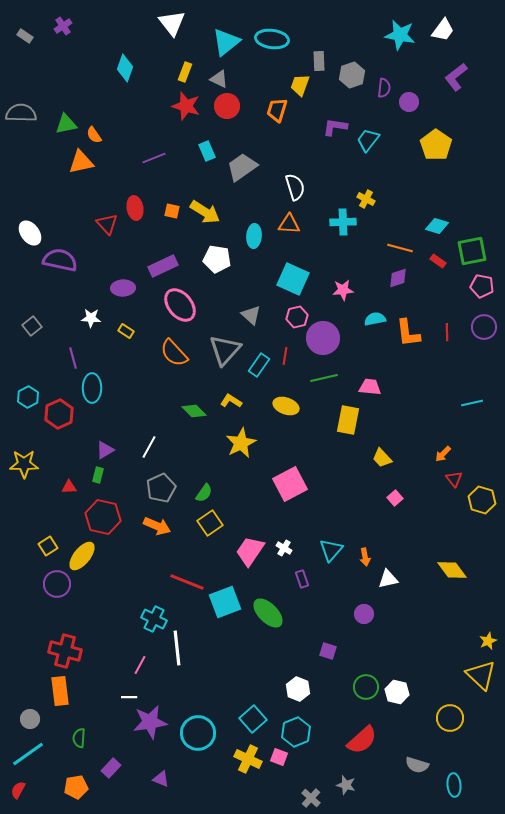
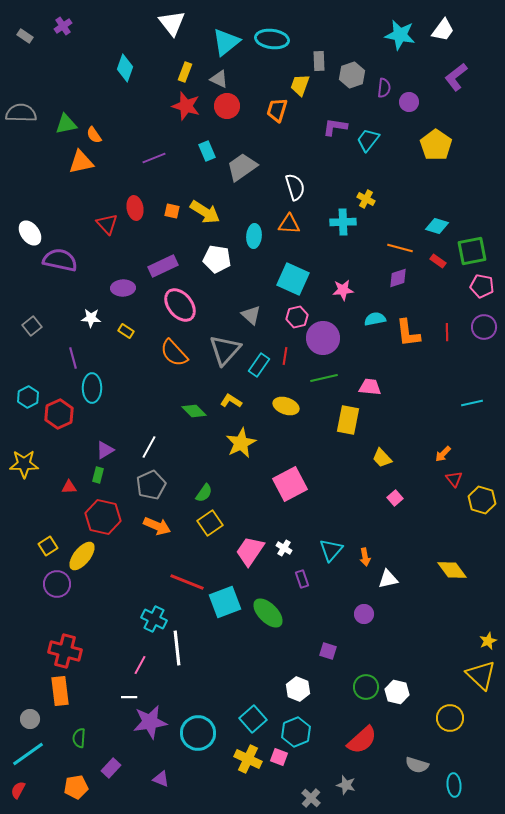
gray pentagon at (161, 488): moved 10 px left, 3 px up
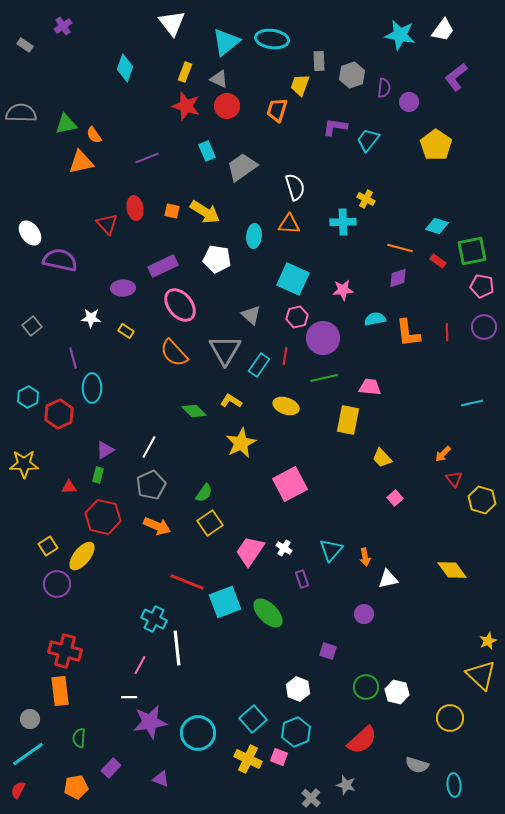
gray rectangle at (25, 36): moved 9 px down
purple line at (154, 158): moved 7 px left
gray triangle at (225, 350): rotated 12 degrees counterclockwise
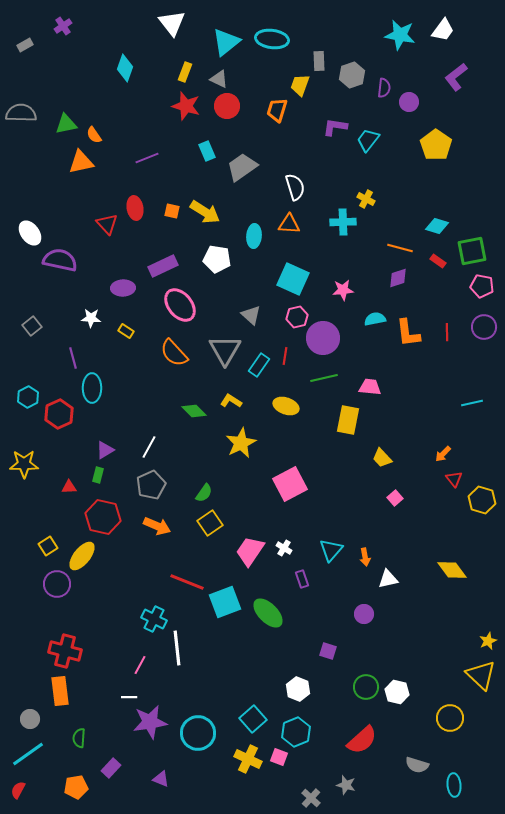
gray rectangle at (25, 45): rotated 63 degrees counterclockwise
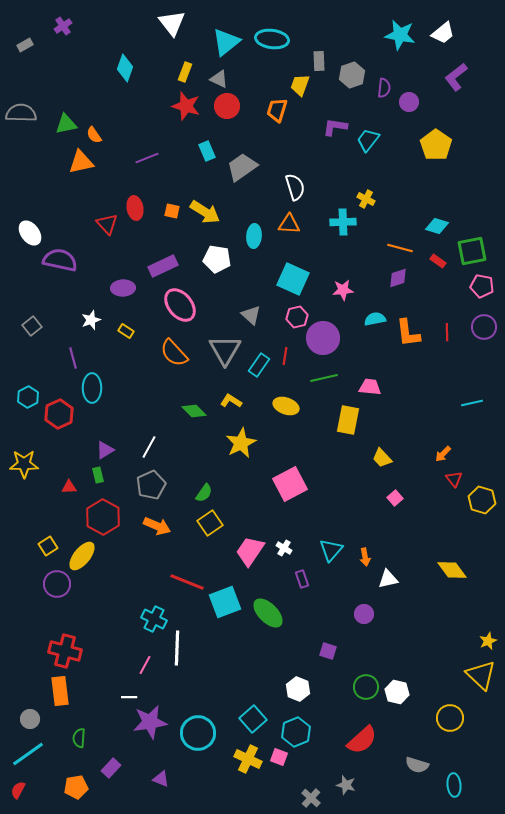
white trapezoid at (443, 30): moved 3 px down; rotated 15 degrees clockwise
white star at (91, 318): moved 2 px down; rotated 24 degrees counterclockwise
green rectangle at (98, 475): rotated 28 degrees counterclockwise
red hexagon at (103, 517): rotated 16 degrees clockwise
white line at (177, 648): rotated 8 degrees clockwise
pink line at (140, 665): moved 5 px right
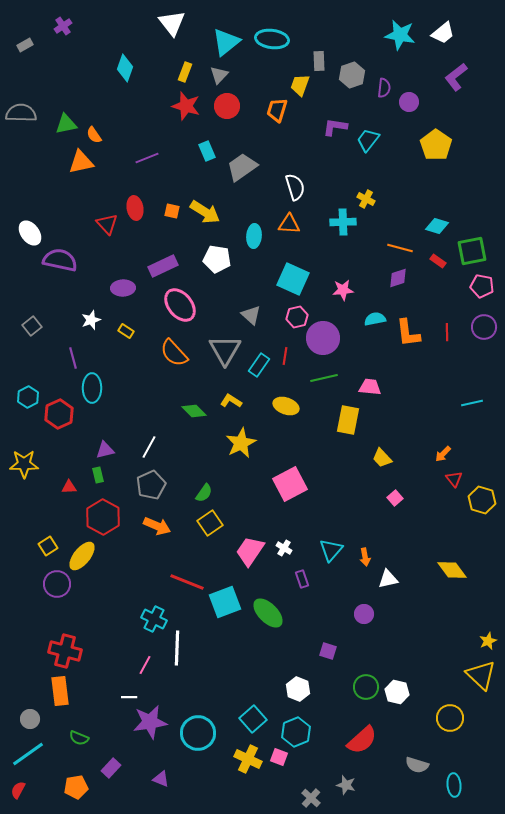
gray triangle at (219, 79): moved 4 px up; rotated 48 degrees clockwise
purple triangle at (105, 450): rotated 18 degrees clockwise
green semicircle at (79, 738): rotated 72 degrees counterclockwise
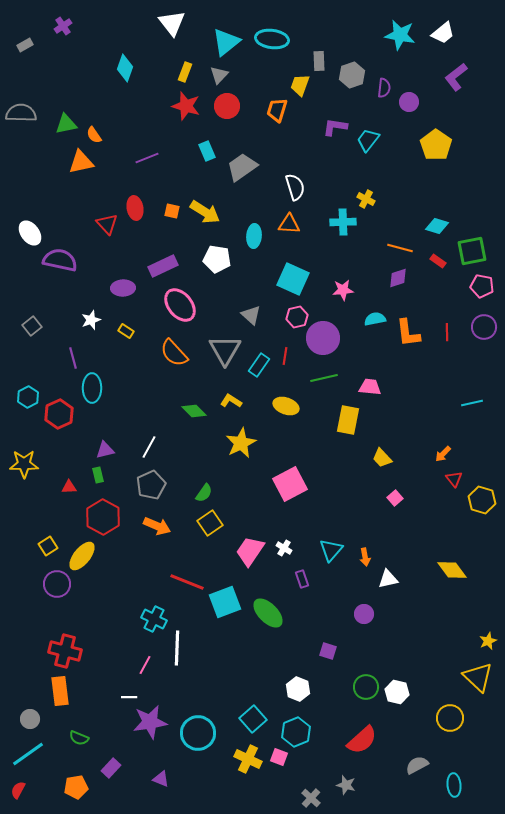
yellow triangle at (481, 675): moved 3 px left, 2 px down
gray semicircle at (417, 765): rotated 135 degrees clockwise
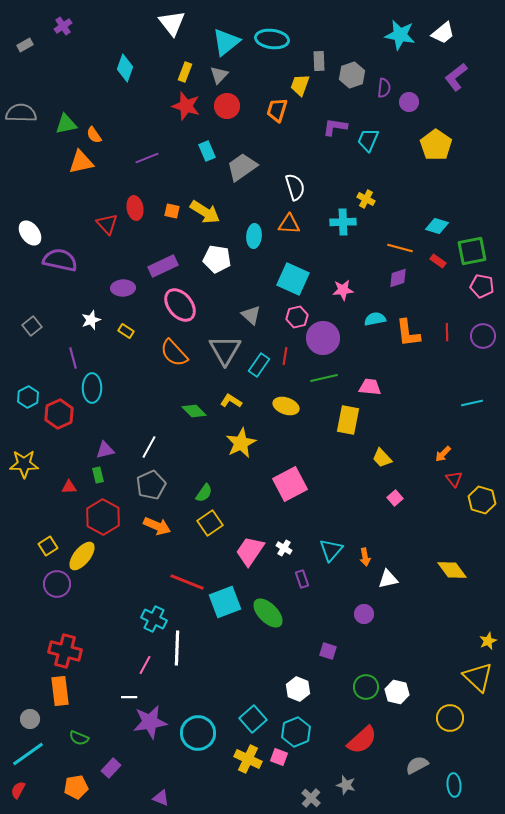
cyan trapezoid at (368, 140): rotated 15 degrees counterclockwise
purple circle at (484, 327): moved 1 px left, 9 px down
purple triangle at (161, 779): moved 19 px down
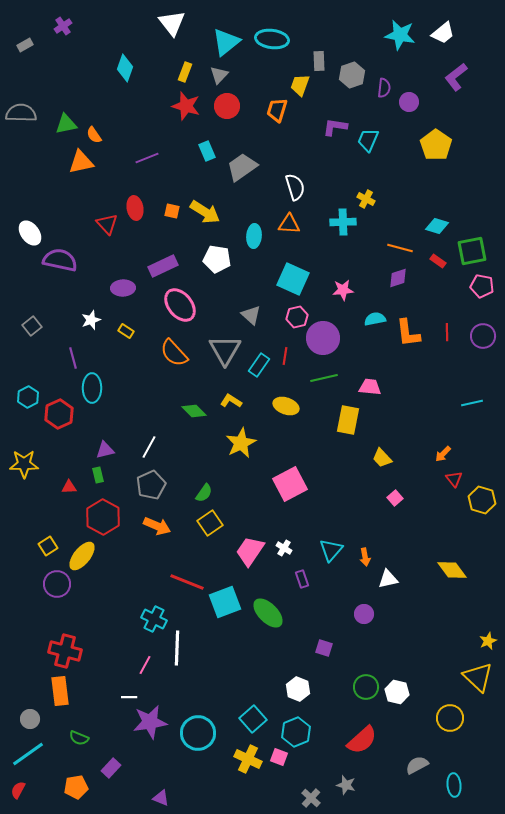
purple square at (328, 651): moved 4 px left, 3 px up
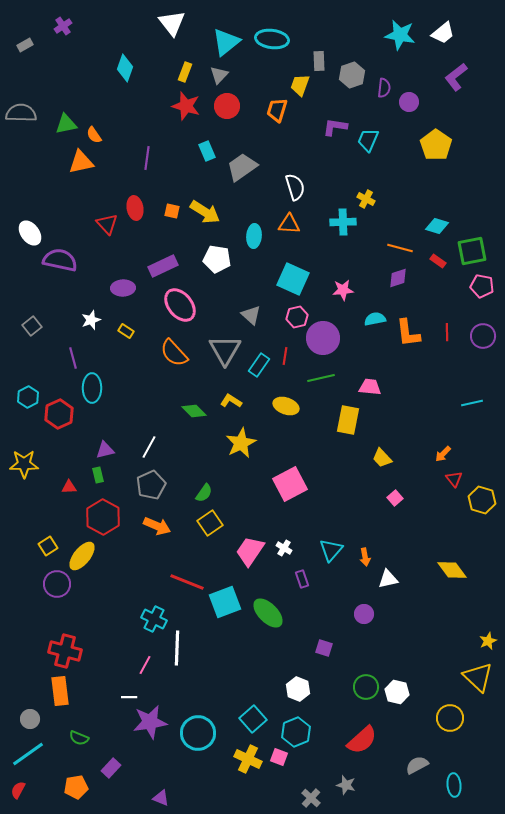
purple line at (147, 158): rotated 60 degrees counterclockwise
green line at (324, 378): moved 3 px left
